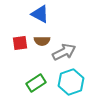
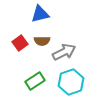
blue triangle: rotated 42 degrees counterclockwise
red square: rotated 28 degrees counterclockwise
green rectangle: moved 1 px left, 2 px up
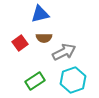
brown semicircle: moved 2 px right, 3 px up
cyan hexagon: moved 2 px right, 2 px up
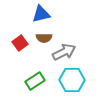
blue triangle: moved 1 px right
cyan hexagon: moved 1 px left; rotated 20 degrees clockwise
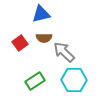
gray arrow: rotated 110 degrees counterclockwise
cyan hexagon: moved 2 px right
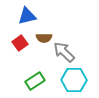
blue triangle: moved 14 px left, 2 px down
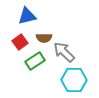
red square: moved 1 px up
green rectangle: moved 20 px up
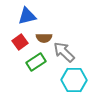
green rectangle: moved 1 px right, 1 px down
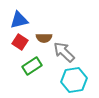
blue triangle: moved 8 px left, 4 px down
red square: rotated 21 degrees counterclockwise
green rectangle: moved 4 px left, 4 px down
cyan hexagon: rotated 10 degrees counterclockwise
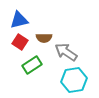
gray arrow: moved 2 px right; rotated 10 degrees counterclockwise
green rectangle: moved 1 px up
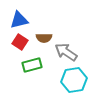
green rectangle: rotated 18 degrees clockwise
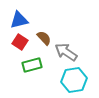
brown semicircle: rotated 133 degrees counterclockwise
